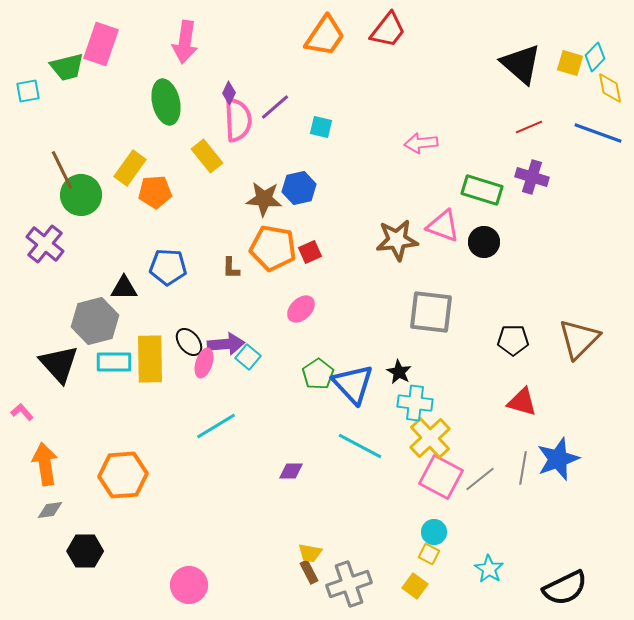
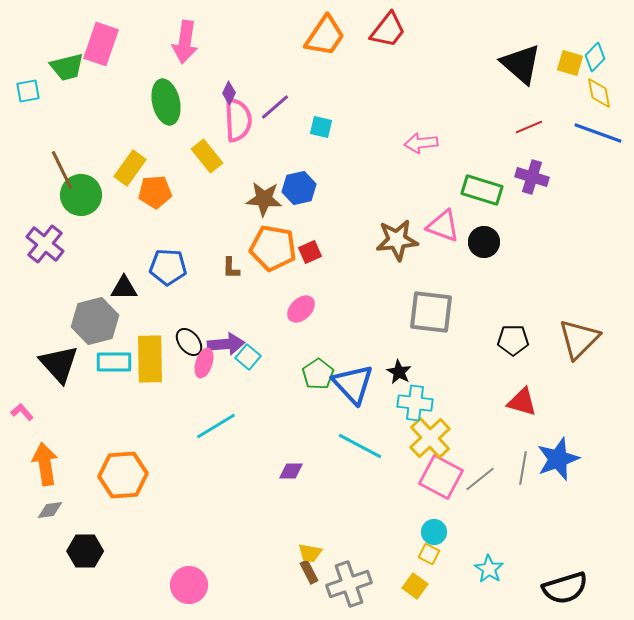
yellow diamond at (610, 88): moved 11 px left, 5 px down
black semicircle at (565, 588): rotated 9 degrees clockwise
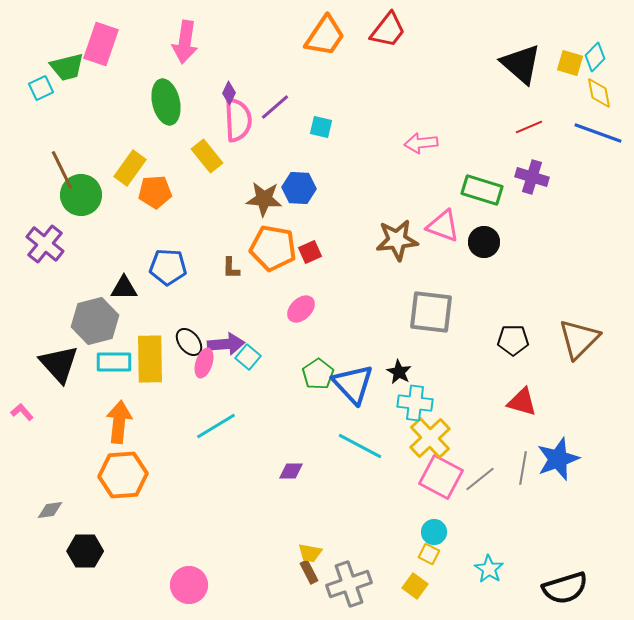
cyan square at (28, 91): moved 13 px right, 3 px up; rotated 15 degrees counterclockwise
blue hexagon at (299, 188): rotated 16 degrees clockwise
orange arrow at (45, 464): moved 74 px right, 42 px up; rotated 15 degrees clockwise
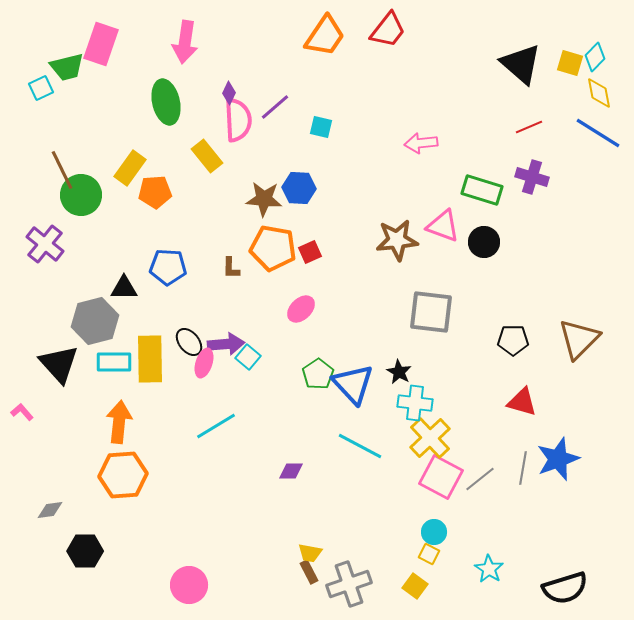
blue line at (598, 133): rotated 12 degrees clockwise
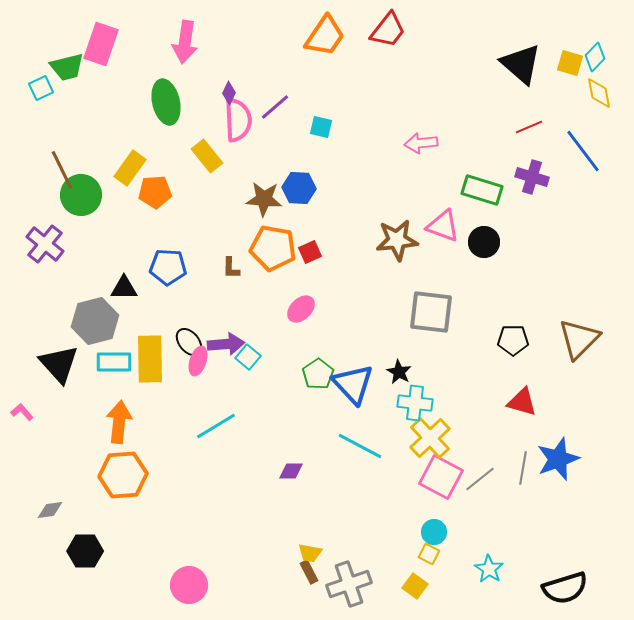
blue line at (598, 133): moved 15 px left, 18 px down; rotated 21 degrees clockwise
pink ellipse at (204, 363): moved 6 px left, 2 px up
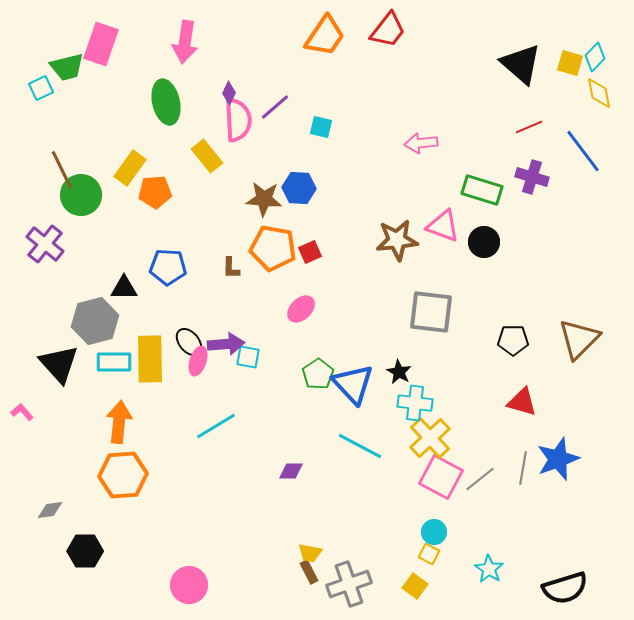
cyan square at (248, 357): rotated 30 degrees counterclockwise
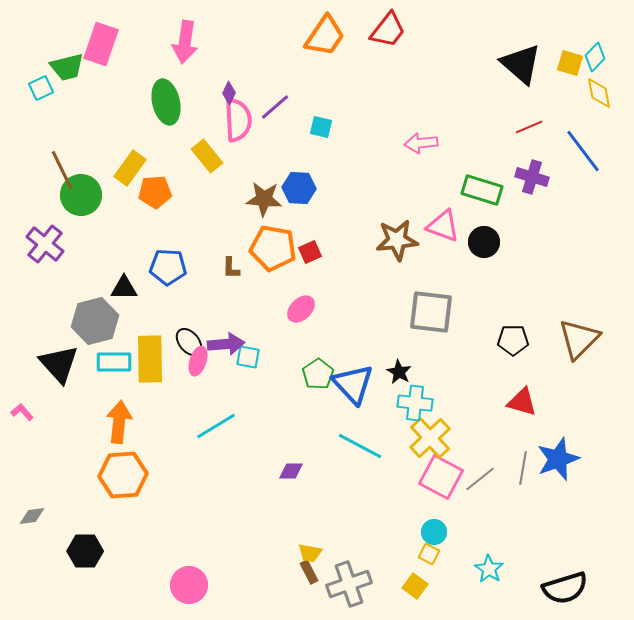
gray diamond at (50, 510): moved 18 px left, 6 px down
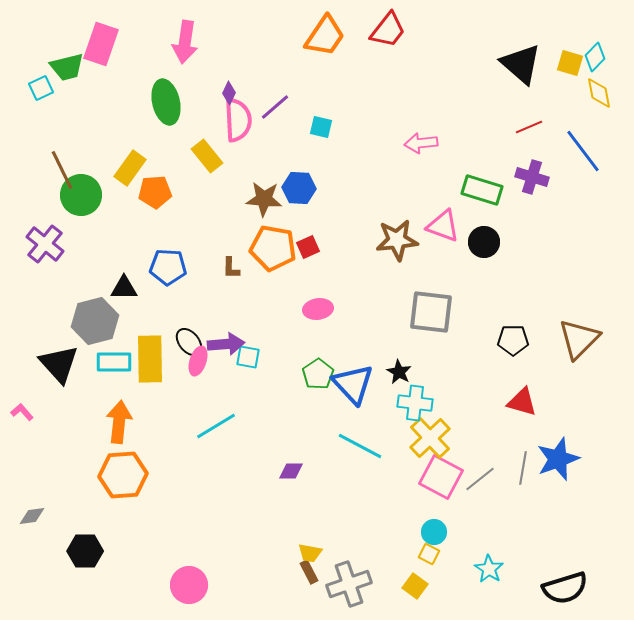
red square at (310, 252): moved 2 px left, 5 px up
pink ellipse at (301, 309): moved 17 px right; rotated 36 degrees clockwise
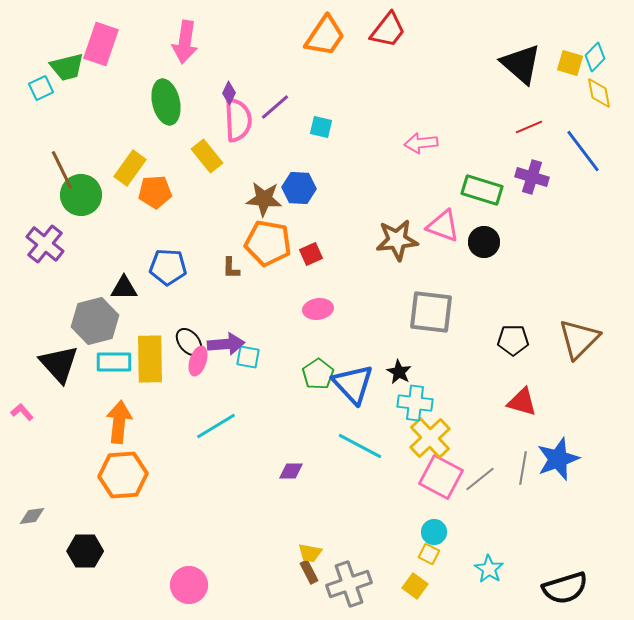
red square at (308, 247): moved 3 px right, 7 px down
orange pentagon at (273, 248): moved 5 px left, 5 px up
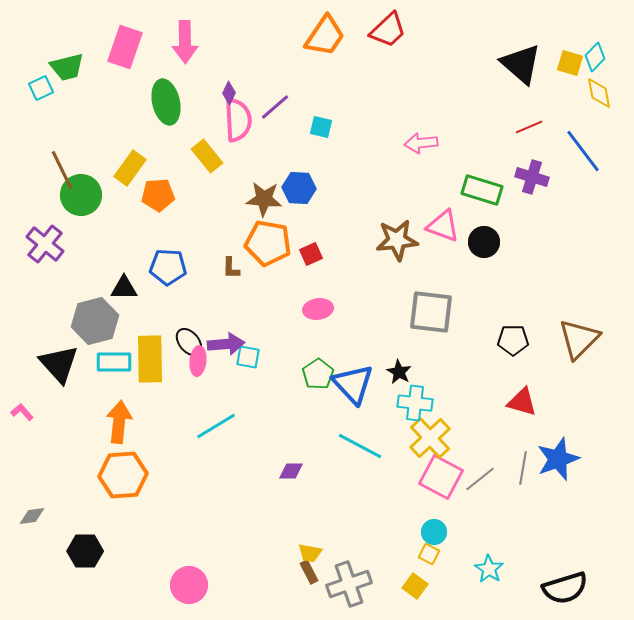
red trapezoid at (388, 30): rotated 9 degrees clockwise
pink arrow at (185, 42): rotated 9 degrees counterclockwise
pink rectangle at (101, 44): moved 24 px right, 3 px down
orange pentagon at (155, 192): moved 3 px right, 3 px down
pink ellipse at (198, 361): rotated 12 degrees counterclockwise
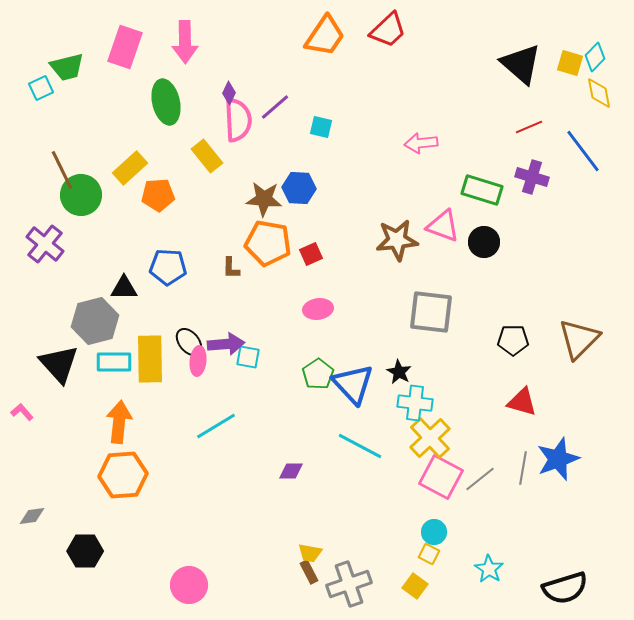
yellow rectangle at (130, 168): rotated 12 degrees clockwise
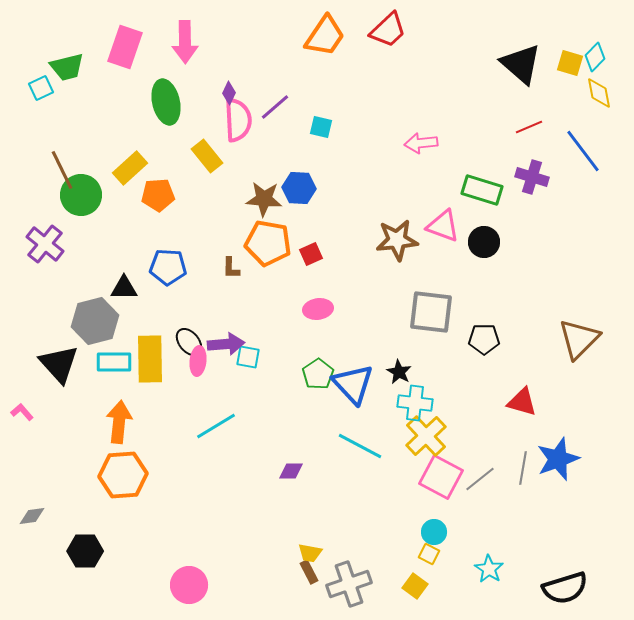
black pentagon at (513, 340): moved 29 px left, 1 px up
yellow cross at (430, 438): moved 4 px left, 2 px up
